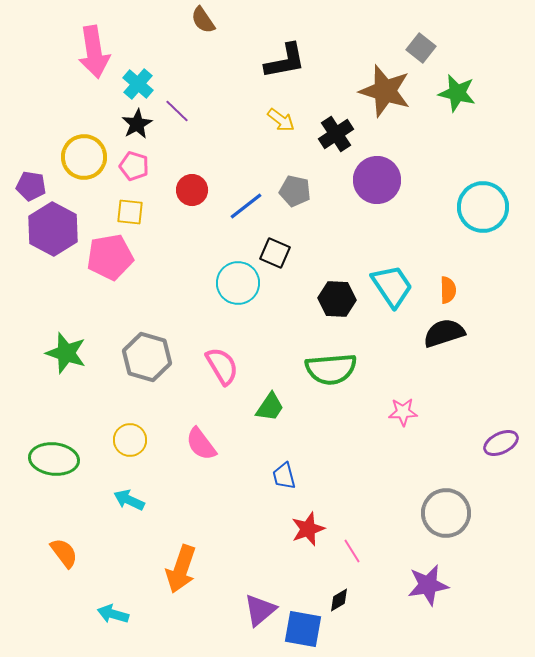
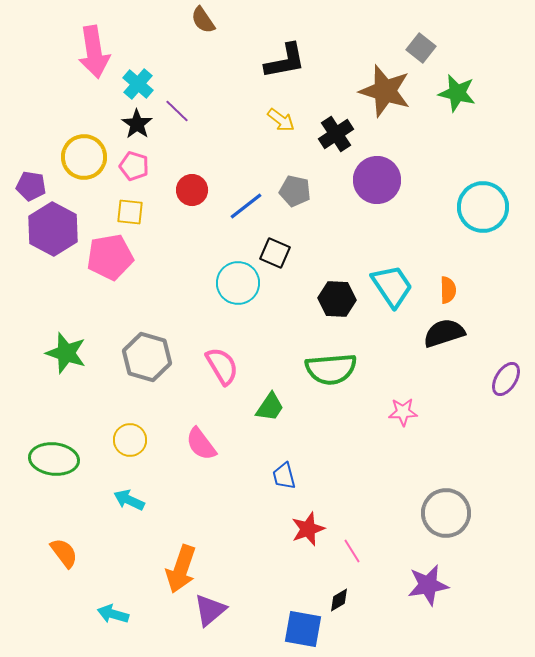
black star at (137, 124): rotated 8 degrees counterclockwise
purple ellipse at (501, 443): moved 5 px right, 64 px up; rotated 32 degrees counterclockwise
purple triangle at (260, 610): moved 50 px left
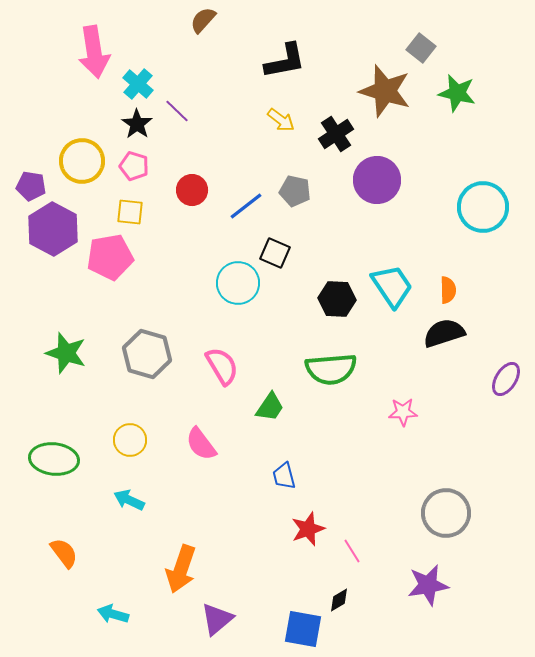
brown semicircle at (203, 20): rotated 76 degrees clockwise
yellow circle at (84, 157): moved 2 px left, 4 px down
gray hexagon at (147, 357): moved 3 px up
purple triangle at (210, 610): moved 7 px right, 9 px down
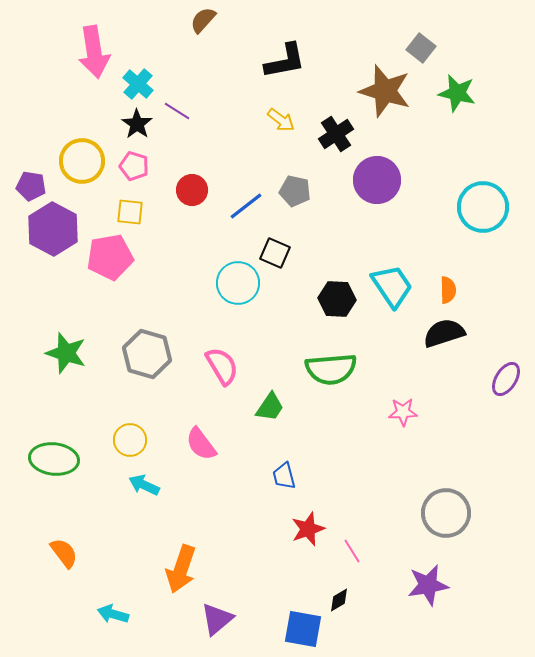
purple line at (177, 111): rotated 12 degrees counterclockwise
cyan arrow at (129, 500): moved 15 px right, 15 px up
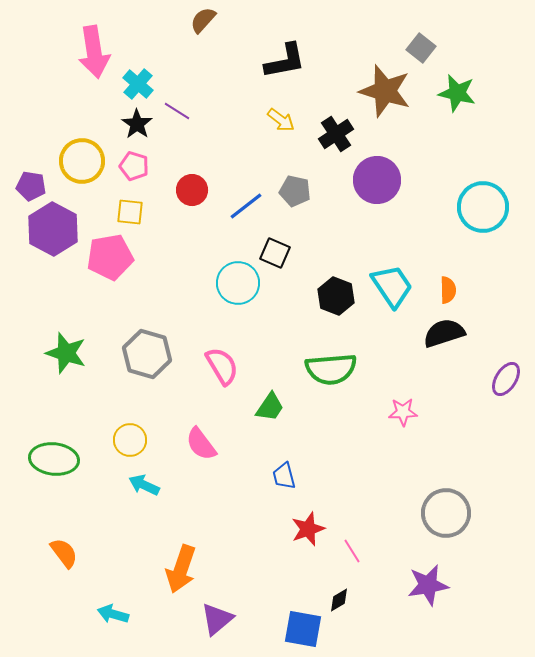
black hexagon at (337, 299): moved 1 px left, 3 px up; rotated 18 degrees clockwise
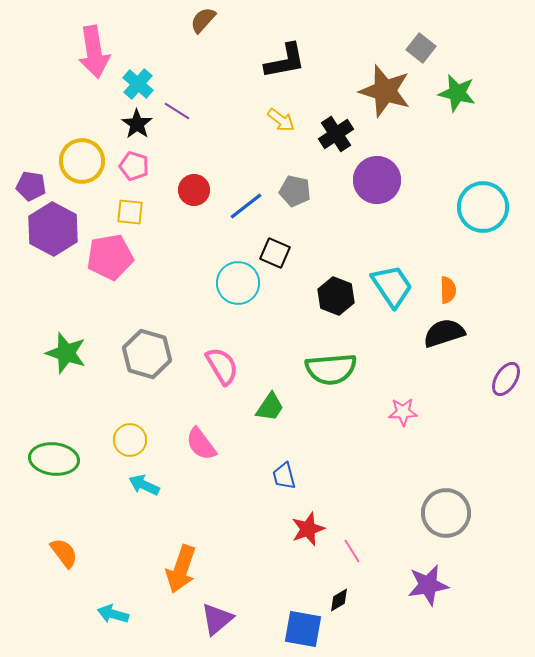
red circle at (192, 190): moved 2 px right
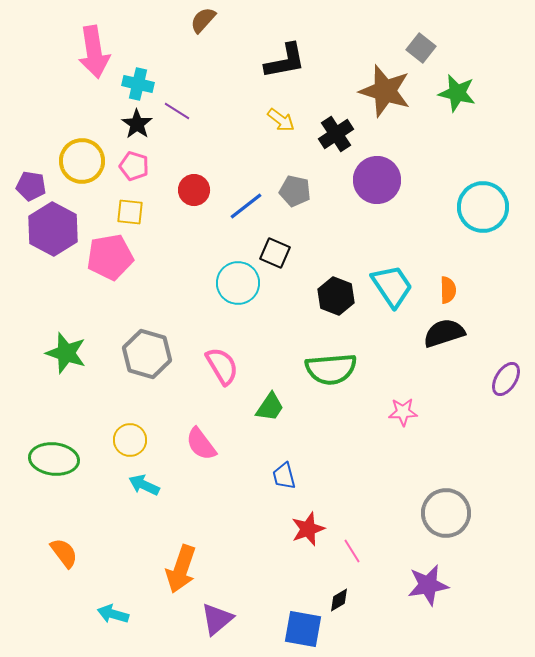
cyan cross at (138, 84): rotated 28 degrees counterclockwise
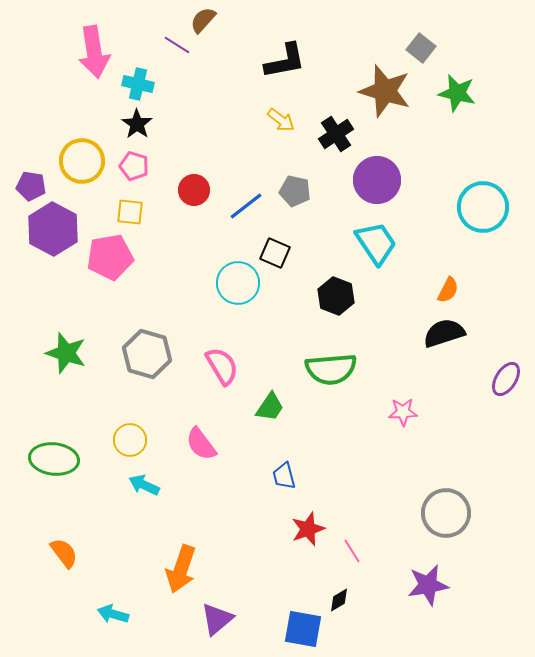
purple line at (177, 111): moved 66 px up
cyan trapezoid at (392, 286): moved 16 px left, 43 px up
orange semicircle at (448, 290): rotated 28 degrees clockwise
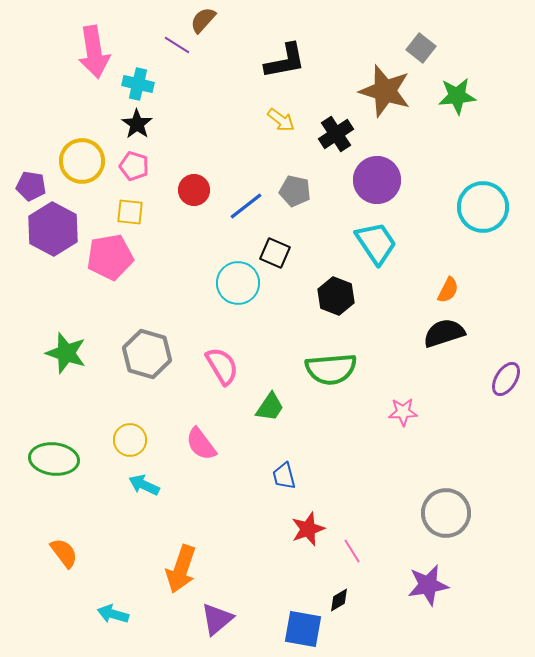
green star at (457, 93): moved 3 px down; rotated 18 degrees counterclockwise
